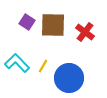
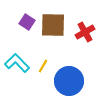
red cross: rotated 24 degrees clockwise
blue circle: moved 3 px down
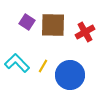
blue circle: moved 1 px right, 6 px up
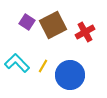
brown square: rotated 28 degrees counterclockwise
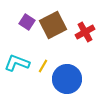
cyan L-shape: rotated 25 degrees counterclockwise
blue circle: moved 3 px left, 4 px down
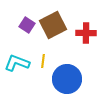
purple square: moved 3 px down
red cross: moved 1 px right, 1 px down; rotated 30 degrees clockwise
yellow line: moved 5 px up; rotated 24 degrees counterclockwise
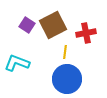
red cross: rotated 12 degrees counterclockwise
yellow line: moved 22 px right, 9 px up
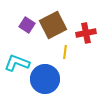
blue circle: moved 22 px left
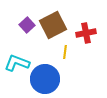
purple square: rotated 14 degrees clockwise
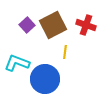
red cross: moved 8 px up; rotated 30 degrees clockwise
